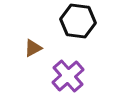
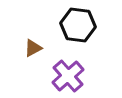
black hexagon: moved 4 px down
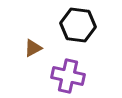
purple cross: rotated 36 degrees counterclockwise
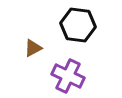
purple cross: rotated 12 degrees clockwise
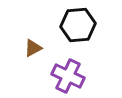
black hexagon: rotated 12 degrees counterclockwise
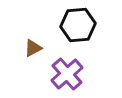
purple cross: moved 1 px left, 2 px up; rotated 24 degrees clockwise
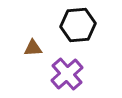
brown triangle: rotated 24 degrees clockwise
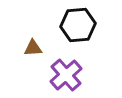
purple cross: moved 1 px left, 1 px down
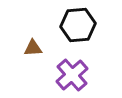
purple cross: moved 6 px right
